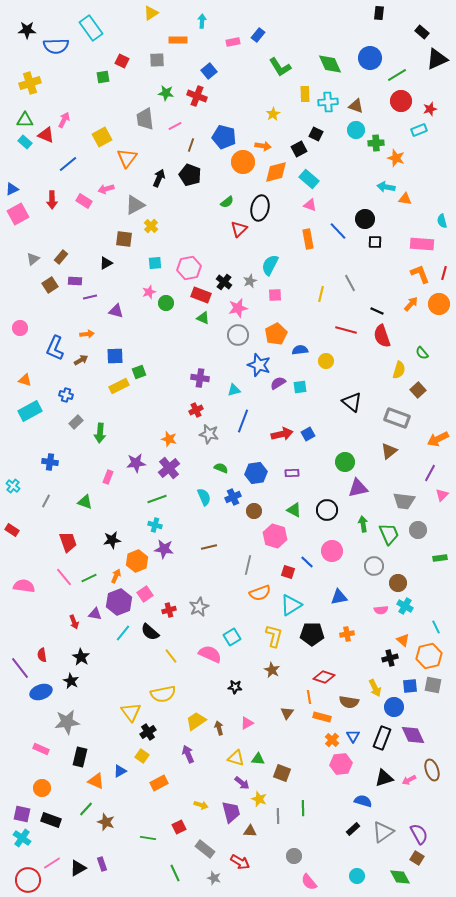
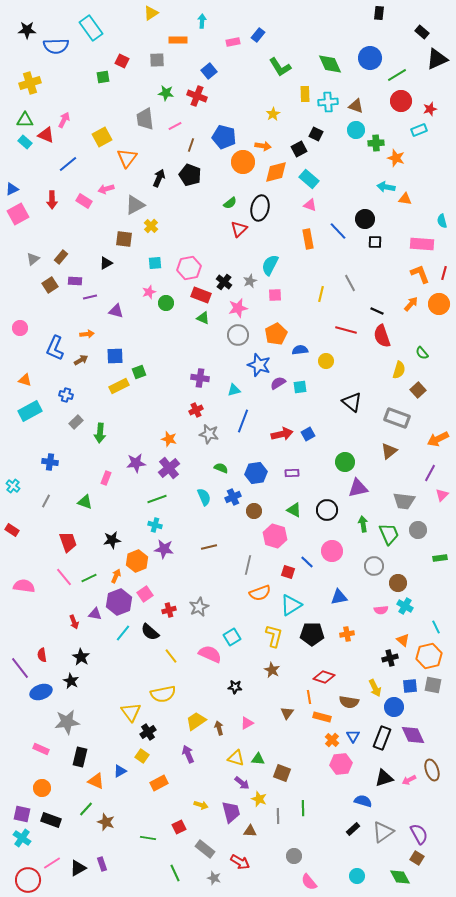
green semicircle at (227, 202): moved 3 px right, 1 px down
pink rectangle at (108, 477): moved 2 px left, 1 px down
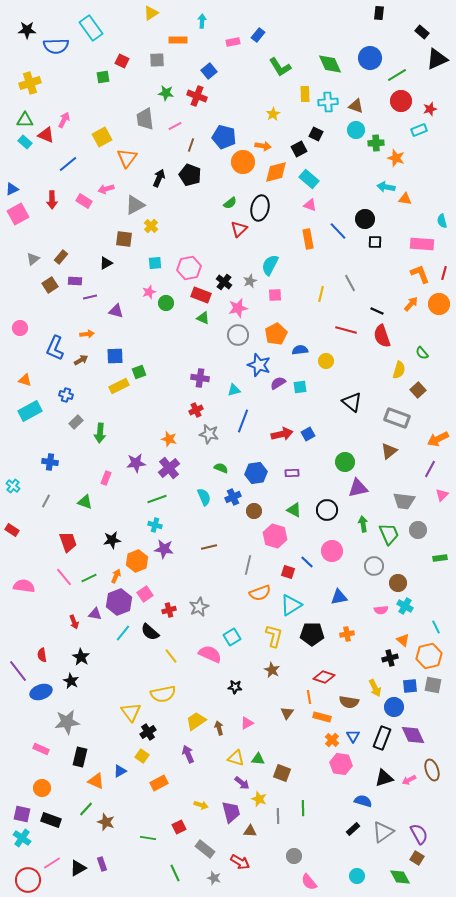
purple line at (430, 473): moved 4 px up
purple line at (20, 668): moved 2 px left, 3 px down
pink hexagon at (341, 764): rotated 15 degrees clockwise
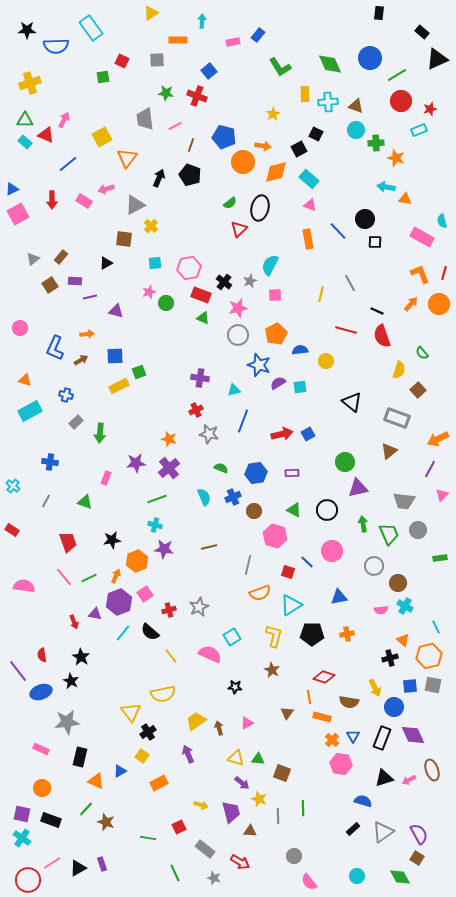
pink rectangle at (422, 244): moved 7 px up; rotated 25 degrees clockwise
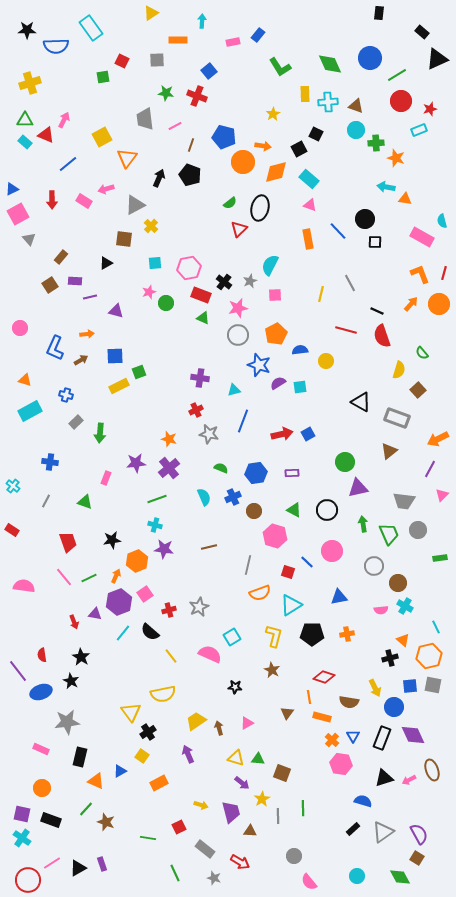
gray triangle at (33, 259): moved 4 px left, 20 px up; rotated 32 degrees counterclockwise
black triangle at (352, 402): moved 9 px right; rotated 10 degrees counterclockwise
yellow star at (259, 799): moved 3 px right; rotated 21 degrees clockwise
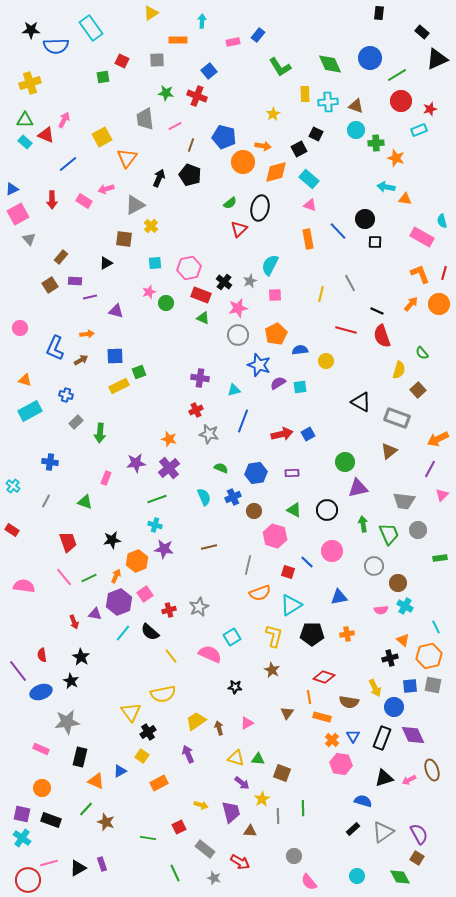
black star at (27, 30): moved 4 px right
pink line at (52, 863): moved 3 px left; rotated 18 degrees clockwise
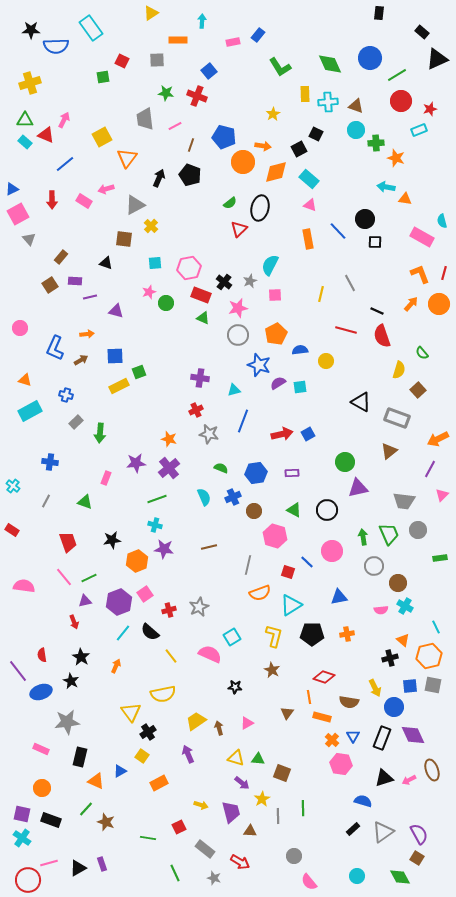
blue line at (68, 164): moved 3 px left
black triangle at (106, 263): rotated 48 degrees clockwise
green arrow at (363, 524): moved 13 px down
orange arrow at (116, 576): moved 90 px down
purple triangle at (95, 614): moved 10 px left, 13 px up; rotated 24 degrees counterclockwise
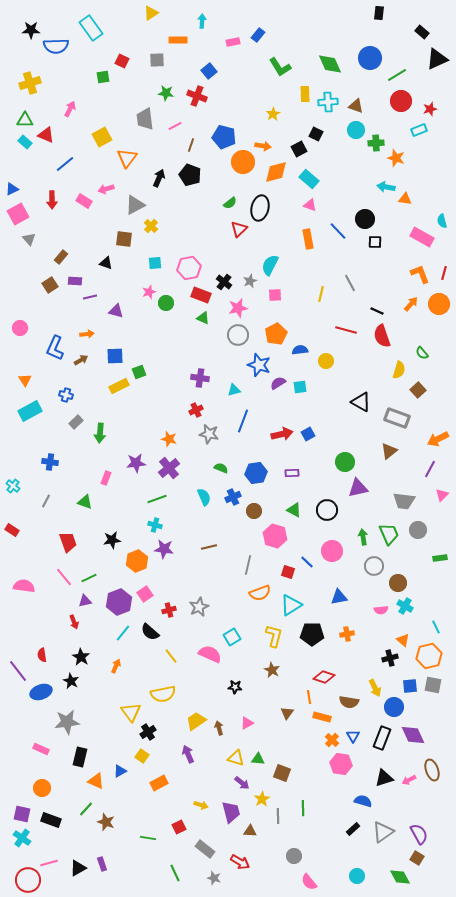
pink arrow at (64, 120): moved 6 px right, 11 px up
orange triangle at (25, 380): rotated 40 degrees clockwise
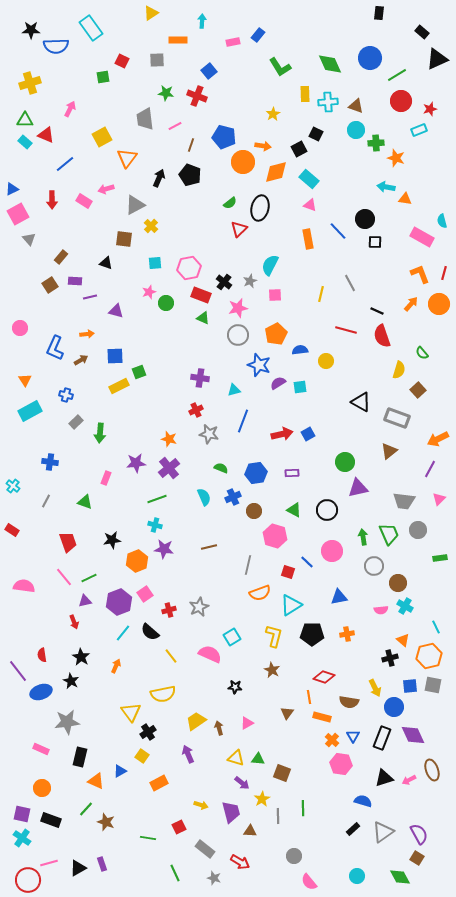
pink triangle at (442, 495): moved 3 px left, 4 px down
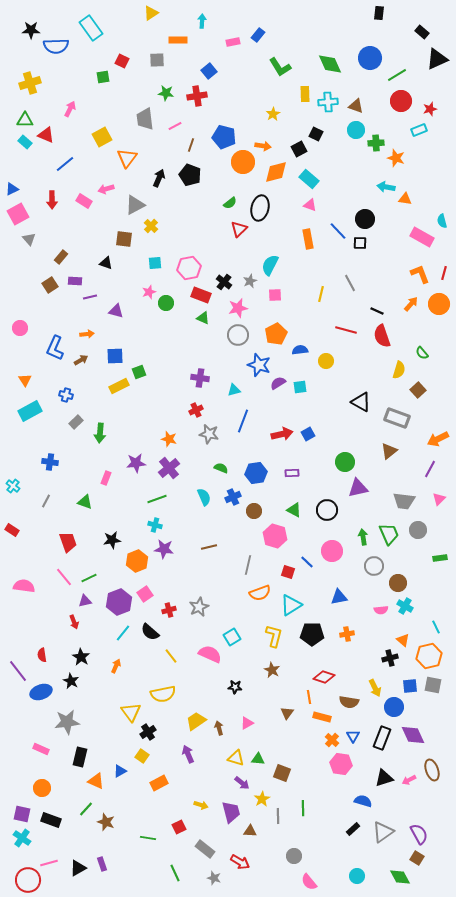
red cross at (197, 96): rotated 30 degrees counterclockwise
black square at (375, 242): moved 15 px left, 1 px down
